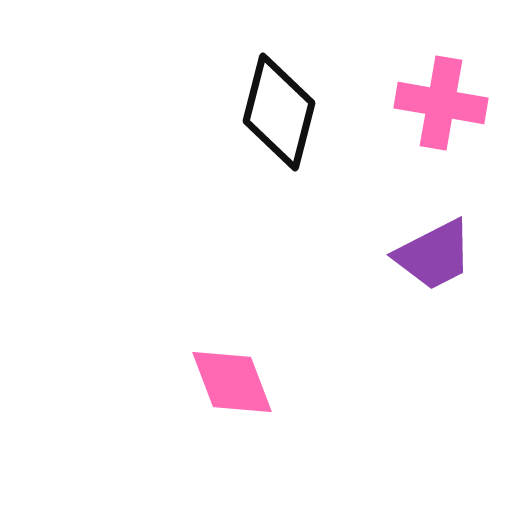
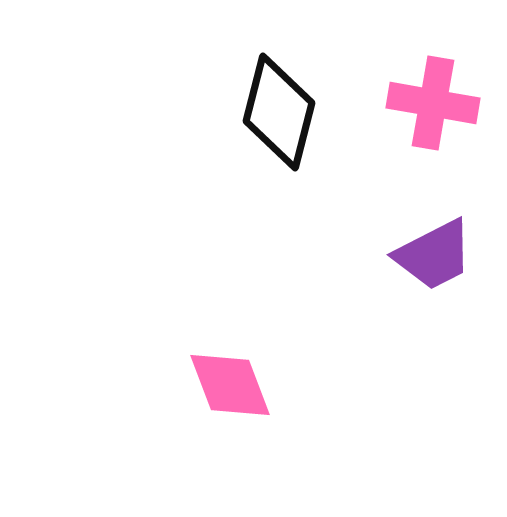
pink cross: moved 8 px left
pink diamond: moved 2 px left, 3 px down
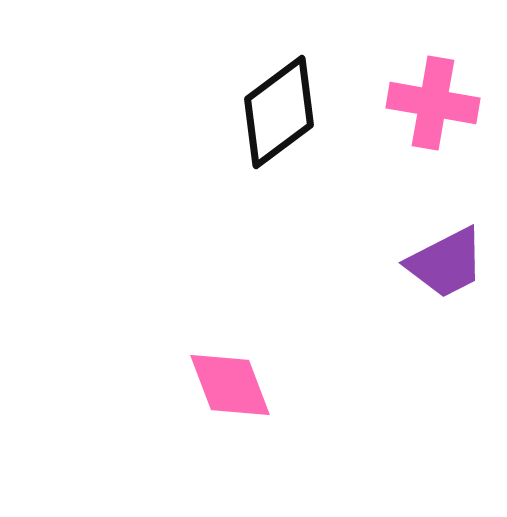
black diamond: rotated 39 degrees clockwise
purple trapezoid: moved 12 px right, 8 px down
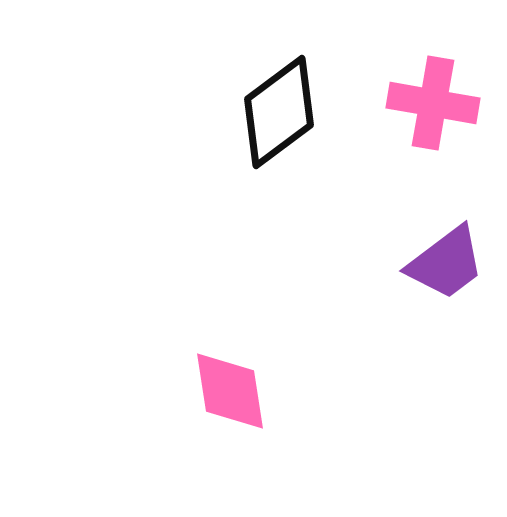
purple trapezoid: rotated 10 degrees counterclockwise
pink diamond: moved 6 px down; rotated 12 degrees clockwise
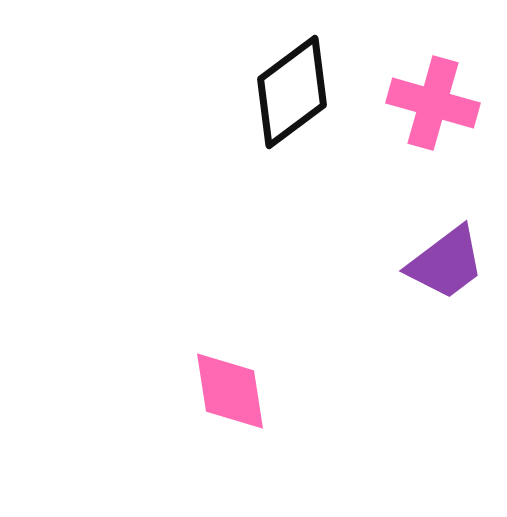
pink cross: rotated 6 degrees clockwise
black diamond: moved 13 px right, 20 px up
